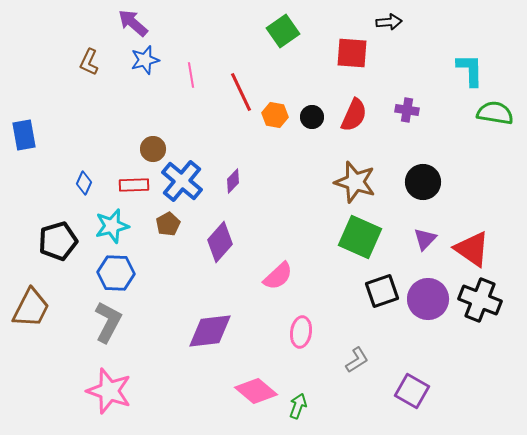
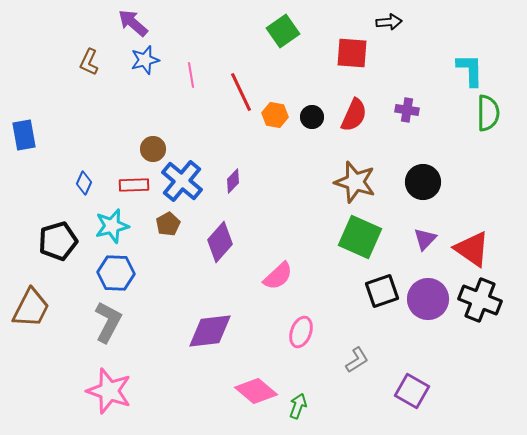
green semicircle at (495, 113): moved 7 px left; rotated 81 degrees clockwise
pink ellipse at (301, 332): rotated 12 degrees clockwise
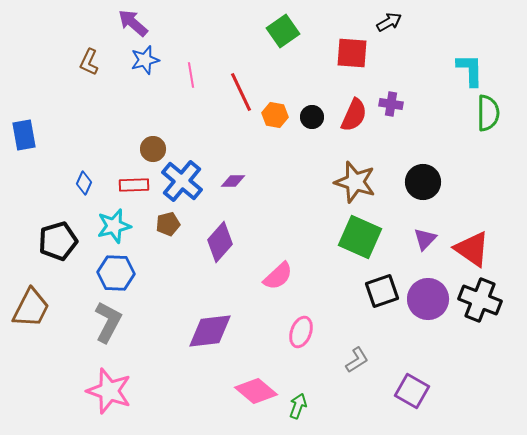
black arrow at (389, 22): rotated 25 degrees counterclockwise
purple cross at (407, 110): moved 16 px left, 6 px up
purple diamond at (233, 181): rotated 45 degrees clockwise
brown pentagon at (168, 224): rotated 15 degrees clockwise
cyan star at (112, 226): moved 2 px right
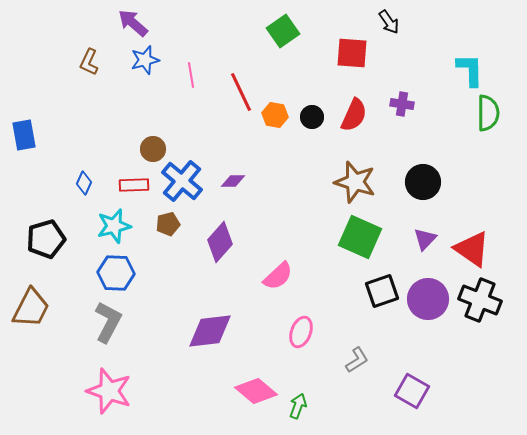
black arrow at (389, 22): rotated 85 degrees clockwise
purple cross at (391, 104): moved 11 px right
black pentagon at (58, 241): moved 12 px left, 2 px up
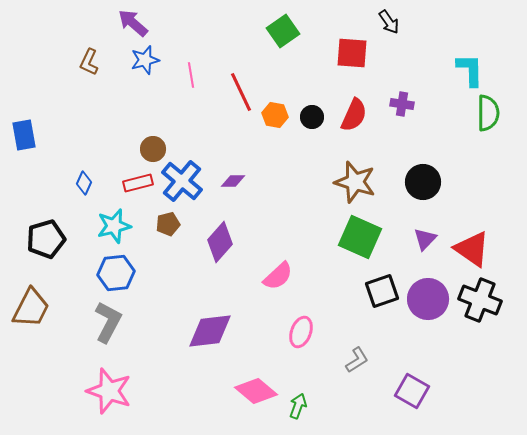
red rectangle at (134, 185): moved 4 px right, 2 px up; rotated 12 degrees counterclockwise
blue hexagon at (116, 273): rotated 9 degrees counterclockwise
